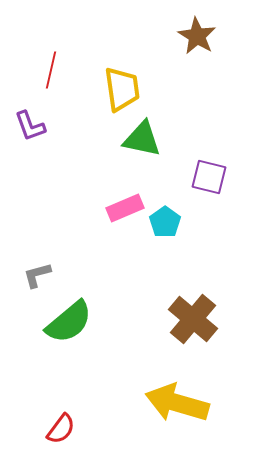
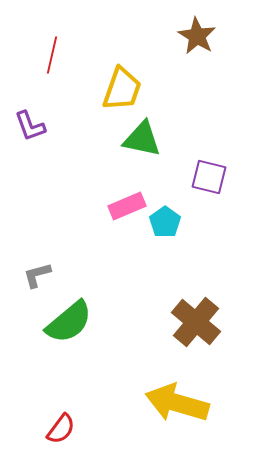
red line: moved 1 px right, 15 px up
yellow trapezoid: rotated 27 degrees clockwise
pink rectangle: moved 2 px right, 2 px up
brown cross: moved 3 px right, 3 px down
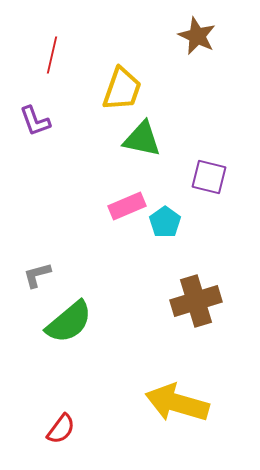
brown star: rotated 6 degrees counterclockwise
purple L-shape: moved 5 px right, 5 px up
brown cross: moved 21 px up; rotated 33 degrees clockwise
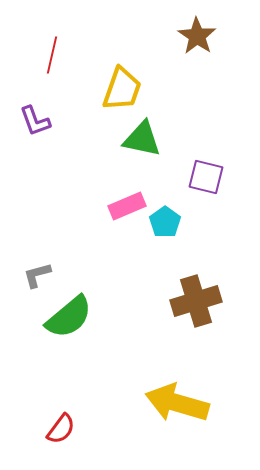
brown star: rotated 9 degrees clockwise
purple square: moved 3 px left
green semicircle: moved 5 px up
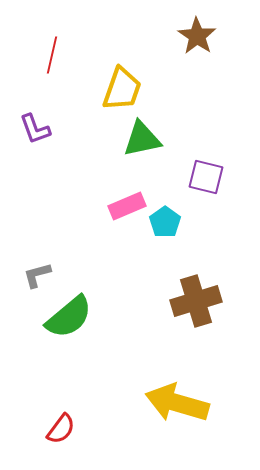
purple L-shape: moved 8 px down
green triangle: rotated 24 degrees counterclockwise
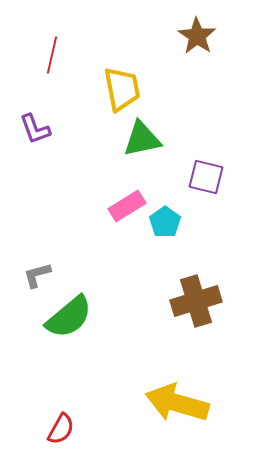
yellow trapezoid: rotated 30 degrees counterclockwise
pink rectangle: rotated 9 degrees counterclockwise
red semicircle: rotated 8 degrees counterclockwise
